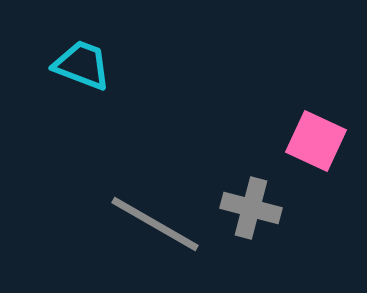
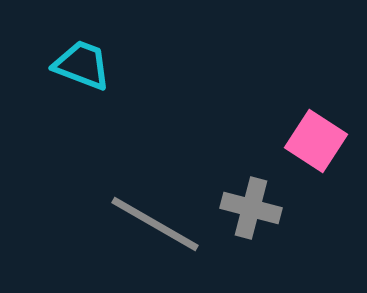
pink square: rotated 8 degrees clockwise
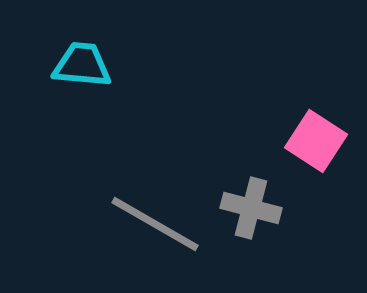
cyan trapezoid: rotated 16 degrees counterclockwise
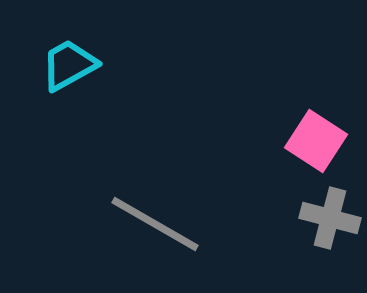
cyan trapezoid: moved 13 px left; rotated 34 degrees counterclockwise
gray cross: moved 79 px right, 10 px down
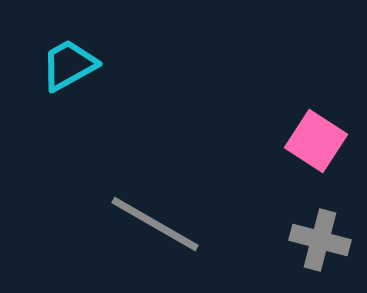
gray cross: moved 10 px left, 22 px down
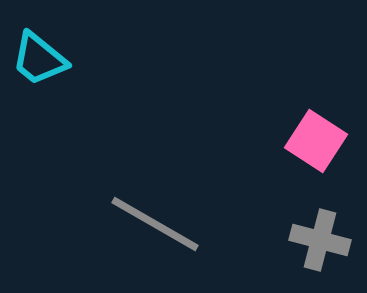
cyan trapezoid: moved 30 px left, 6 px up; rotated 112 degrees counterclockwise
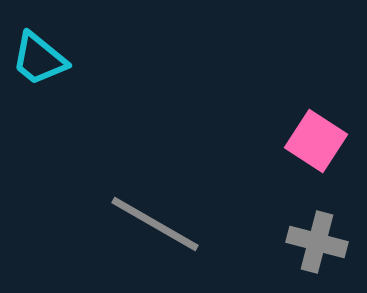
gray cross: moved 3 px left, 2 px down
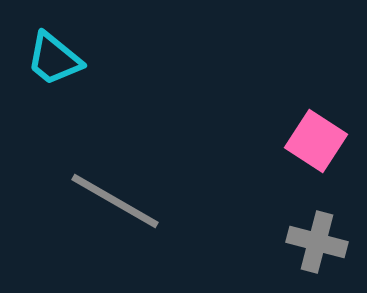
cyan trapezoid: moved 15 px right
gray line: moved 40 px left, 23 px up
